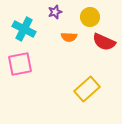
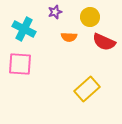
pink square: rotated 15 degrees clockwise
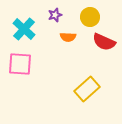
purple star: moved 3 px down
cyan cross: rotated 15 degrees clockwise
orange semicircle: moved 1 px left
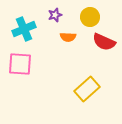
cyan cross: rotated 25 degrees clockwise
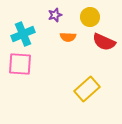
cyan cross: moved 1 px left, 5 px down
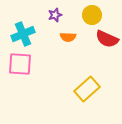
yellow circle: moved 2 px right, 2 px up
red semicircle: moved 3 px right, 3 px up
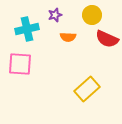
cyan cross: moved 4 px right, 5 px up; rotated 10 degrees clockwise
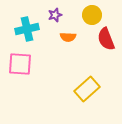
red semicircle: moved 1 px left; rotated 45 degrees clockwise
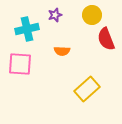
orange semicircle: moved 6 px left, 14 px down
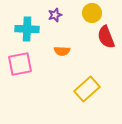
yellow circle: moved 2 px up
cyan cross: rotated 15 degrees clockwise
red semicircle: moved 2 px up
pink square: rotated 15 degrees counterclockwise
